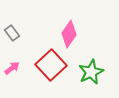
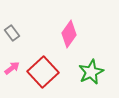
red square: moved 8 px left, 7 px down
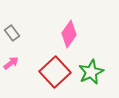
pink arrow: moved 1 px left, 5 px up
red square: moved 12 px right
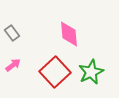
pink diamond: rotated 40 degrees counterclockwise
pink arrow: moved 2 px right, 2 px down
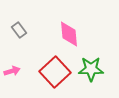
gray rectangle: moved 7 px right, 3 px up
pink arrow: moved 1 px left, 6 px down; rotated 21 degrees clockwise
green star: moved 3 px up; rotated 25 degrees clockwise
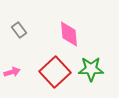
pink arrow: moved 1 px down
